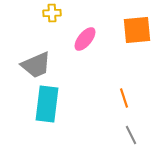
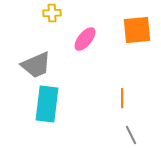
orange line: moved 2 px left; rotated 18 degrees clockwise
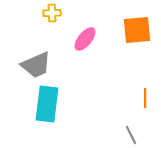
orange line: moved 23 px right
